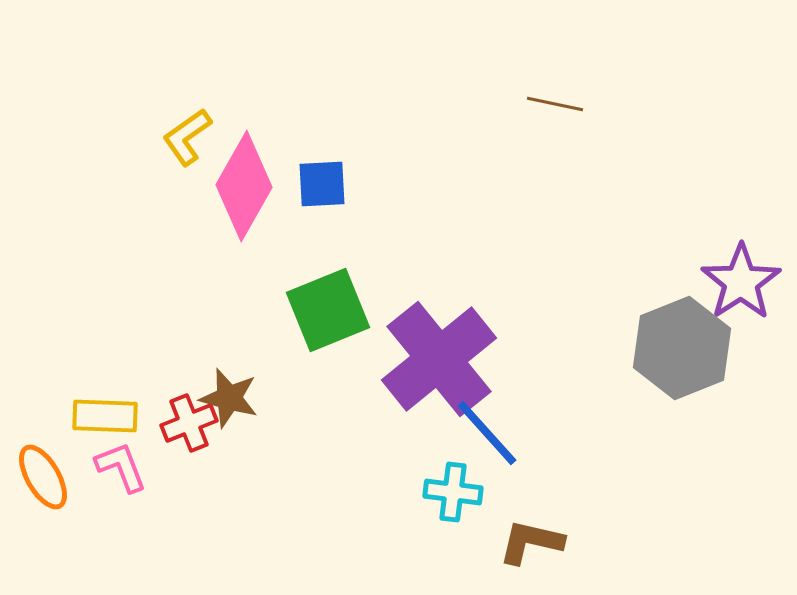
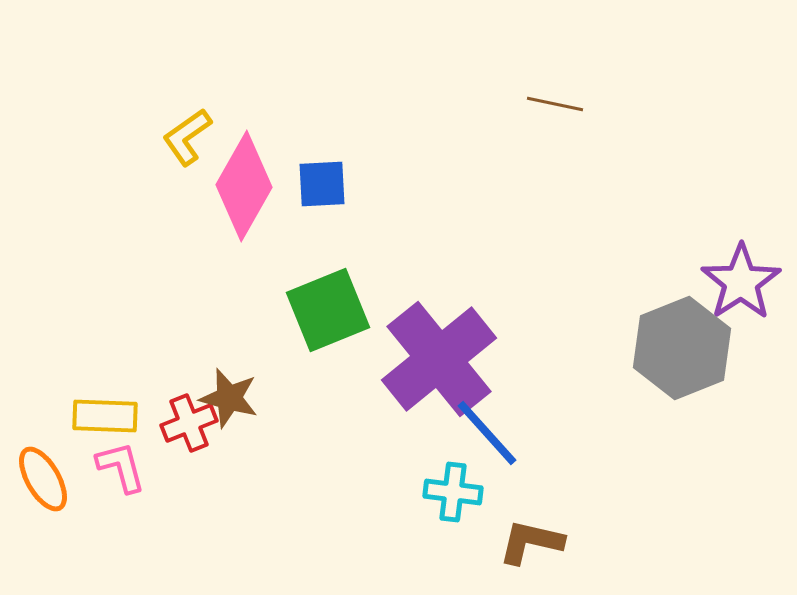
pink L-shape: rotated 6 degrees clockwise
orange ellipse: moved 2 px down
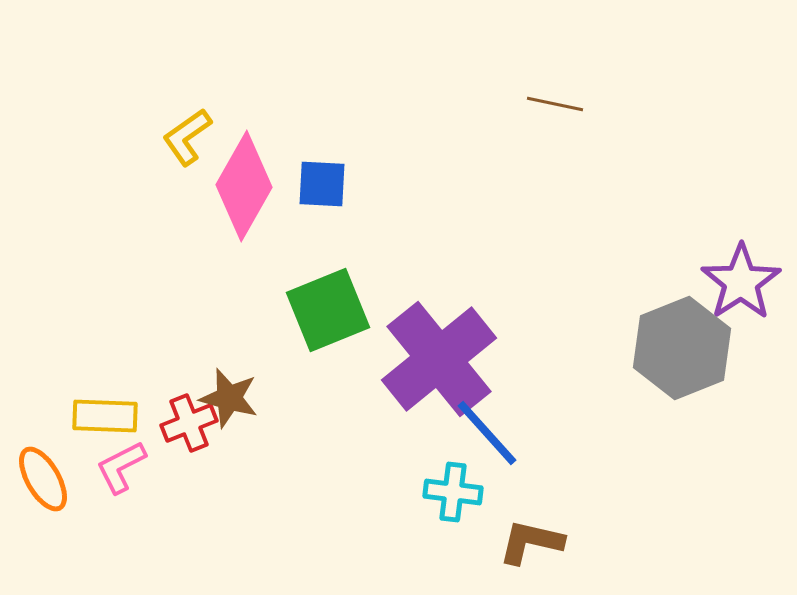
blue square: rotated 6 degrees clockwise
pink L-shape: rotated 102 degrees counterclockwise
